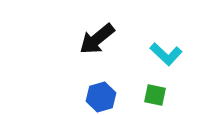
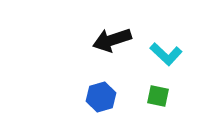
black arrow: moved 15 px right, 1 px down; rotated 21 degrees clockwise
green square: moved 3 px right, 1 px down
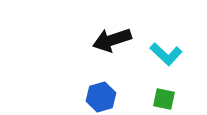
green square: moved 6 px right, 3 px down
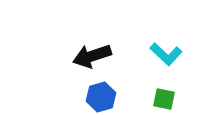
black arrow: moved 20 px left, 16 px down
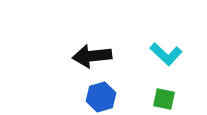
black arrow: rotated 12 degrees clockwise
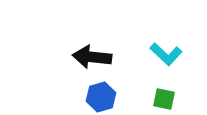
black arrow: moved 1 px down; rotated 12 degrees clockwise
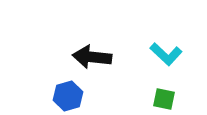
blue hexagon: moved 33 px left, 1 px up
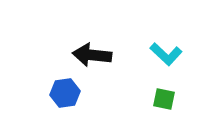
black arrow: moved 2 px up
blue hexagon: moved 3 px left, 3 px up; rotated 8 degrees clockwise
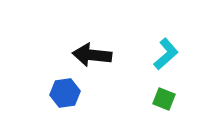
cyan L-shape: rotated 84 degrees counterclockwise
green square: rotated 10 degrees clockwise
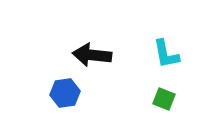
cyan L-shape: rotated 120 degrees clockwise
